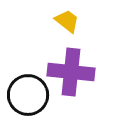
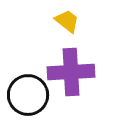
purple cross: rotated 9 degrees counterclockwise
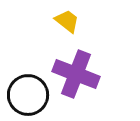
purple cross: moved 5 px right, 2 px down; rotated 24 degrees clockwise
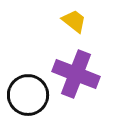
yellow trapezoid: moved 7 px right
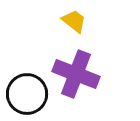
black circle: moved 1 px left, 1 px up
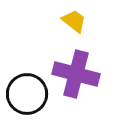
purple cross: rotated 6 degrees counterclockwise
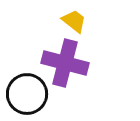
purple cross: moved 11 px left, 11 px up
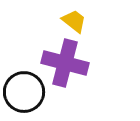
black circle: moved 3 px left, 2 px up
